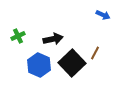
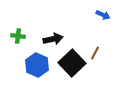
green cross: rotated 32 degrees clockwise
blue hexagon: moved 2 px left
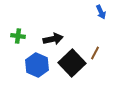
blue arrow: moved 2 px left, 3 px up; rotated 40 degrees clockwise
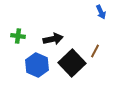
brown line: moved 2 px up
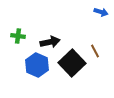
blue arrow: rotated 48 degrees counterclockwise
black arrow: moved 3 px left, 3 px down
brown line: rotated 56 degrees counterclockwise
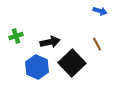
blue arrow: moved 1 px left, 1 px up
green cross: moved 2 px left; rotated 24 degrees counterclockwise
brown line: moved 2 px right, 7 px up
blue hexagon: moved 2 px down
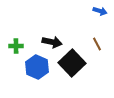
green cross: moved 10 px down; rotated 16 degrees clockwise
black arrow: moved 2 px right; rotated 24 degrees clockwise
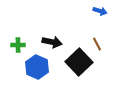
green cross: moved 2 px right, 1 px up
black square: moved 7 px right, 1 px up
